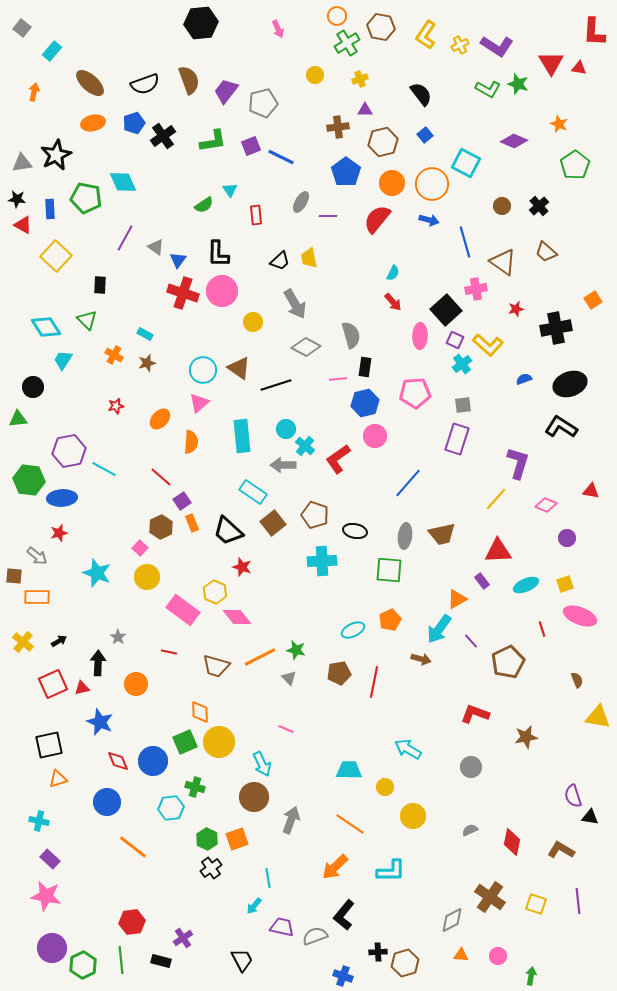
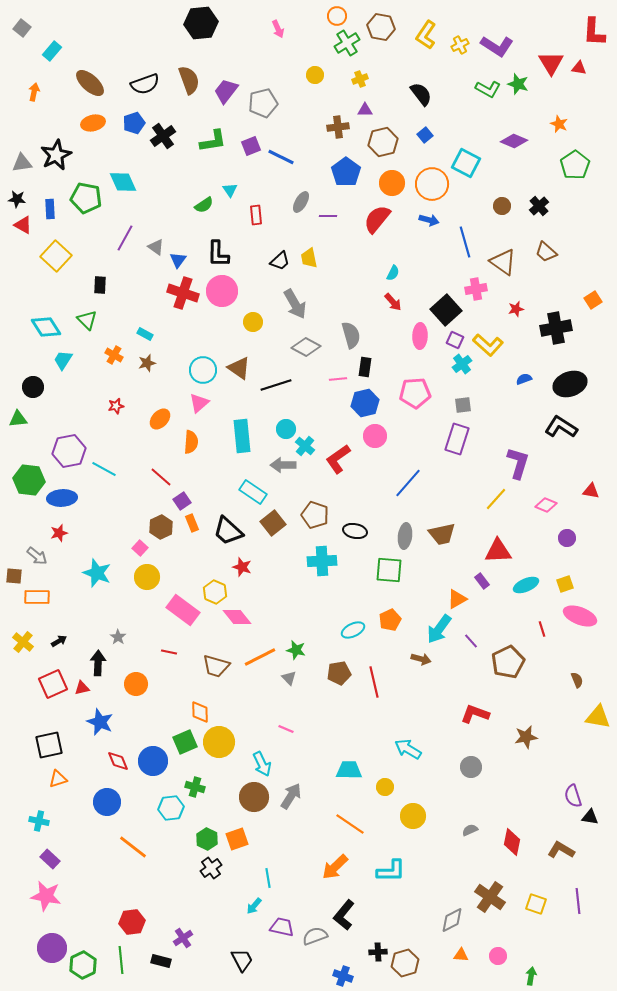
red line at (374, 682): rotated 24 degrees counterclockwise
gray arrow at (291, 820): moved 24 px up; rotated 12 degrees clockwise
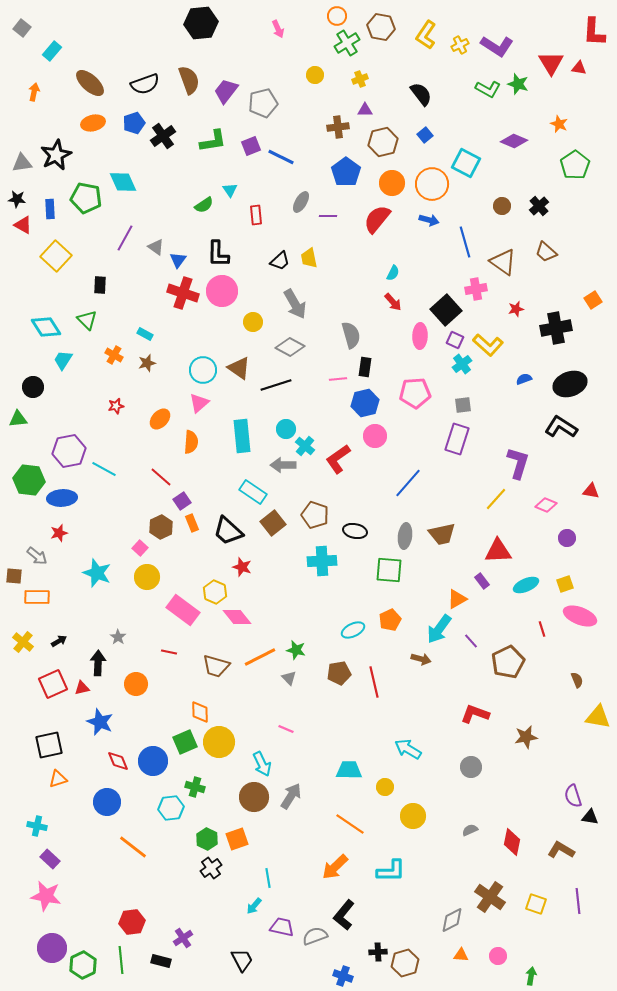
gray diamond at (306, 347): moved 16 px left
cyan cross at (39, 821): moved 2 px left, 5 px down
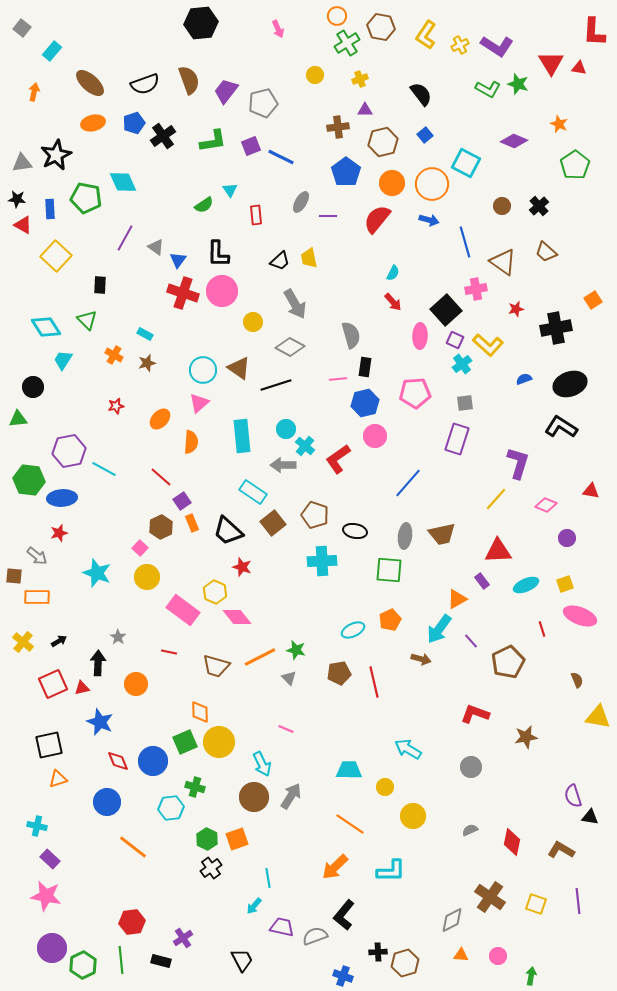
gray square at (463, 405): moved 2 px right, 2 px up
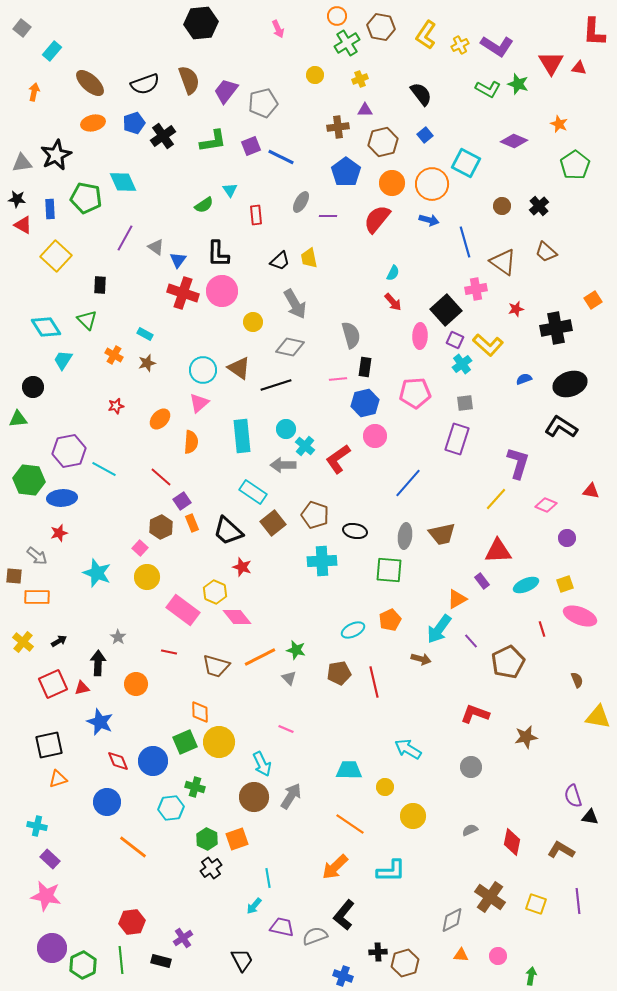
gray diamond at (290, 347): rotated 16 degrees counterclockwise
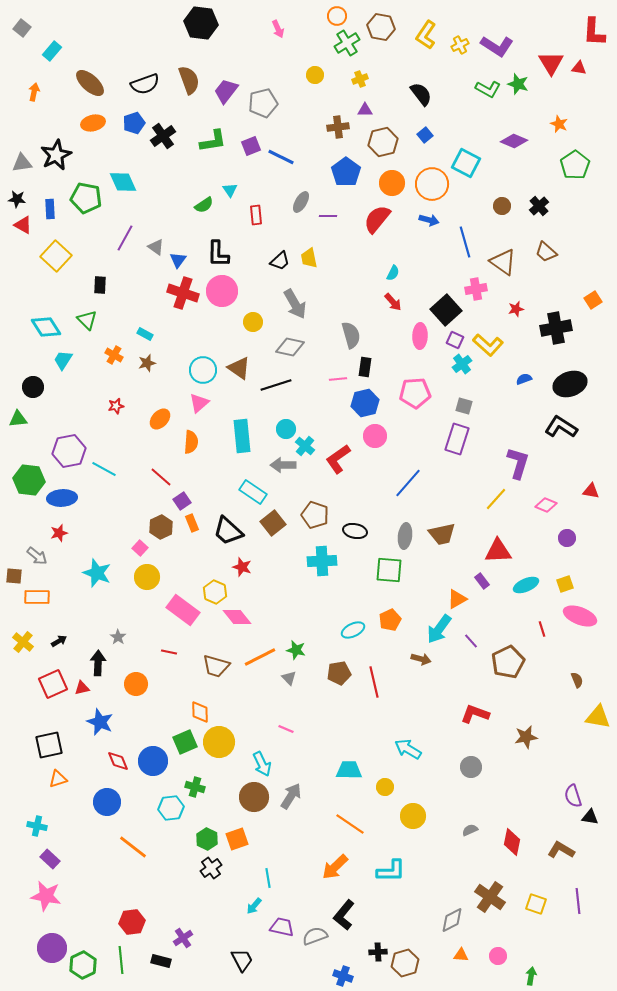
black hexagon at (201, 23): rotated 12 degrees clockwise
gray square at (465, 403): moved 1 px left, 3 px down; rotated 24 degrees clockwise
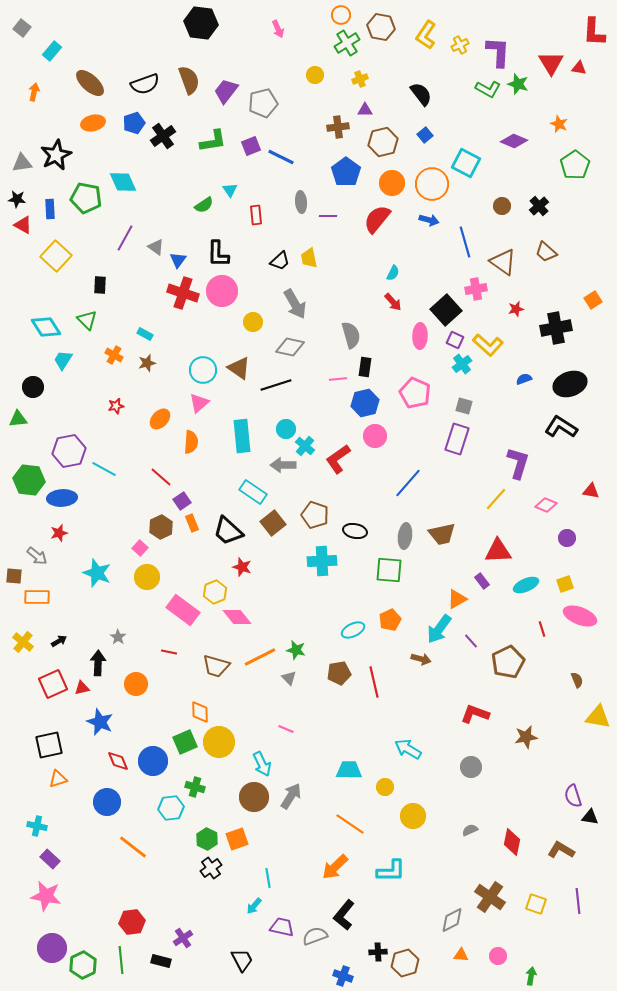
orange circle at (337, 16): moved 4 px right, 1 px up
purple L-shape at (497, 46): moved 1 px right, 6 px down; rotated 120 degrees counterclockwise
gray ellipse at (301, 202): rotated 35 degrees counterclockwise
pink pentagon at (415, 393): rotated 28 degrees clockwise
yellow hexagon at (215, 592): rotated 15 degrees clockwise
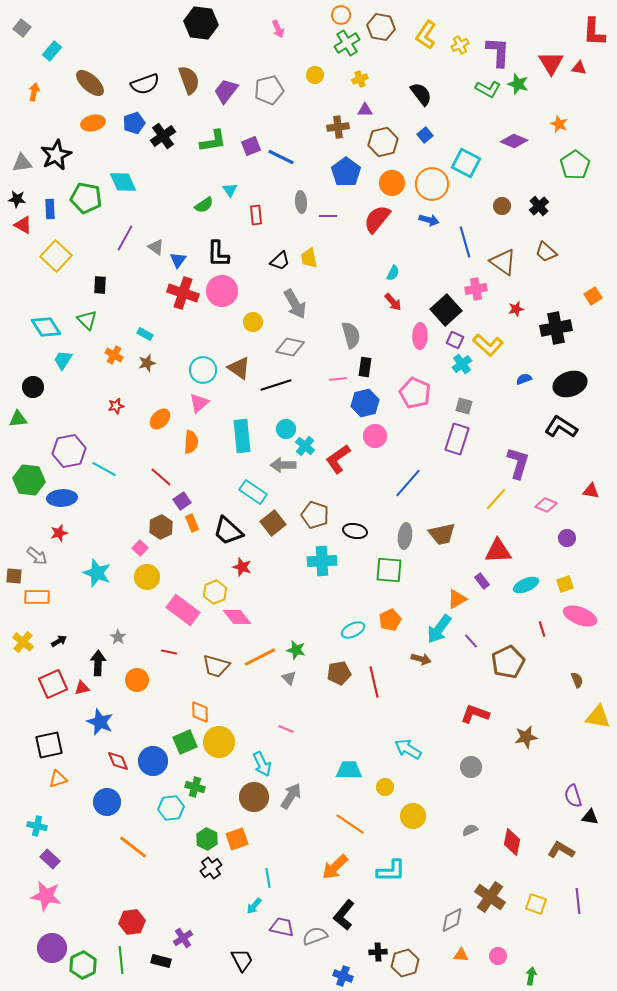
gray pentagon at (263, 103): moved 6 px right, 13 px up
orange square at (593, 300): moved 4 px up
orange circle at (136, 684): moved 1 px right, 4 px up
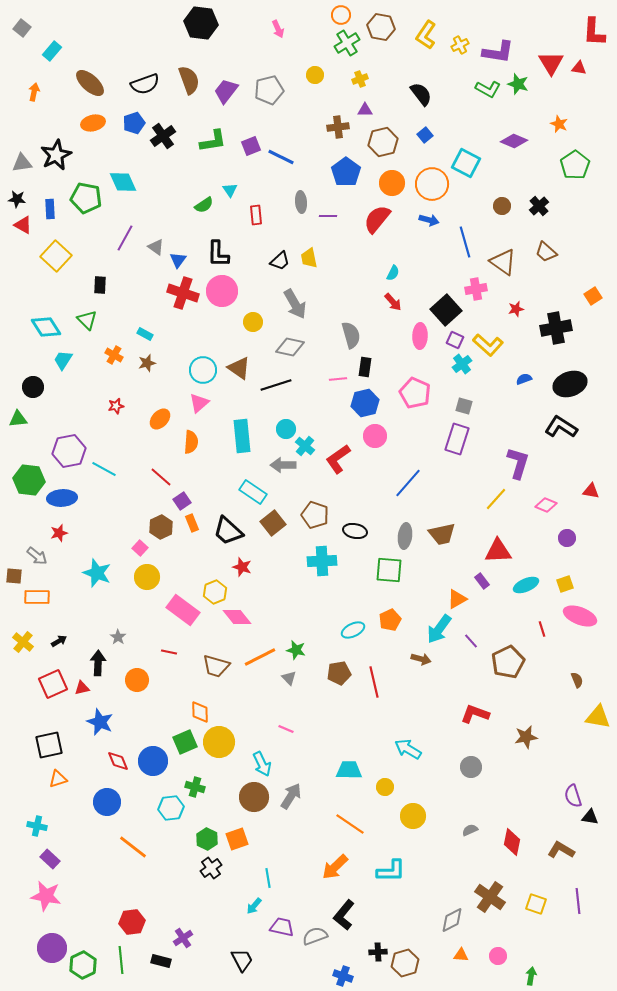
purple L-shape at (498, 52): rotated 96 degrees clockwise
